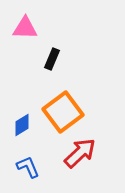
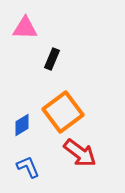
red arrow: rotated 80 degrees clockwise
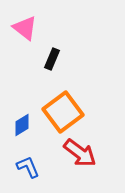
pink triangle: rotated 36 degrees clockwise
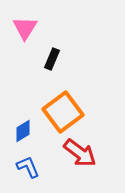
pink triangle: rotated 24 degrees clockwise
blue diamond: moved 1 px right, 6 px down
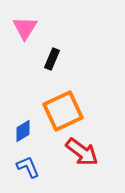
orange square: moved 1 px up; rotated 12 degrees clockwise
red arrow: moved 2 px right, 1 px up
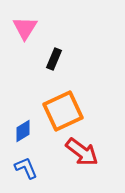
black rectangle: moved 2 px right
blue L-shape: moved 2 px left, 1 px down
